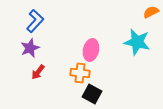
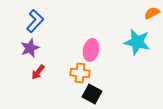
orange semicircle: moved 1 px right, 1 px down
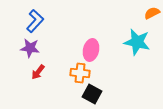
purple star: rotated 30 degrees clockwise
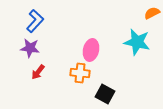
black square: moved 13 px right
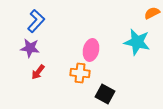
blue L-shape: moved 1 px right
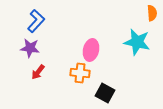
orange semicircle: rotated 112 degrees clockwise
black square: moved 1 px up
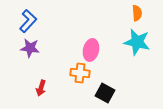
orange semicircle: moved 15 px left
blue L-shape: moved 8 px left
red arrow: moved 3 px right, 16 px down; rotated 21 degrees counterclockwise
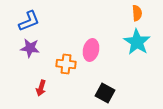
blue L-shape: moved 1 px right; rotated 25 degrees clockwise
cyan star: rotated 20 degrees clockwise
orange cross: moved 14 px left, 9 px up
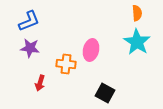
red arrow: moved 1 px left, 5 px up
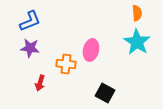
blue L-shape: moved 1 px right
